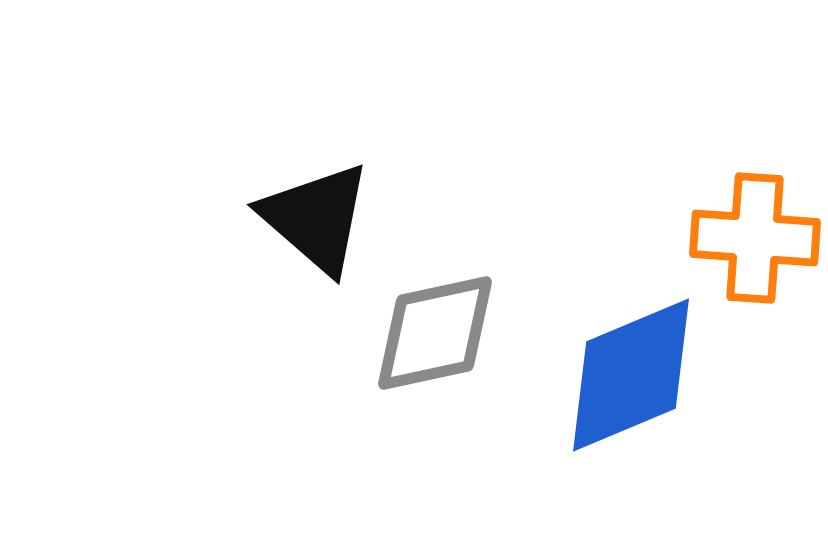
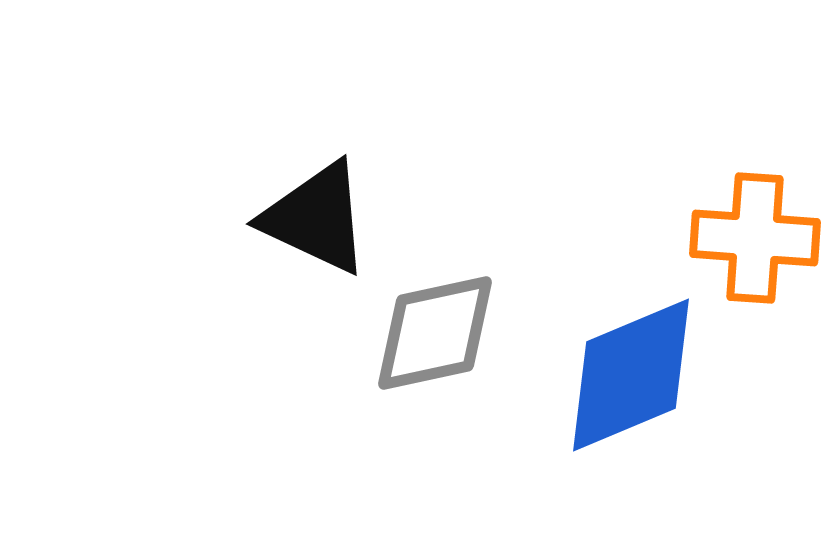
black triangle: rotated 16 degrees counterclockwise
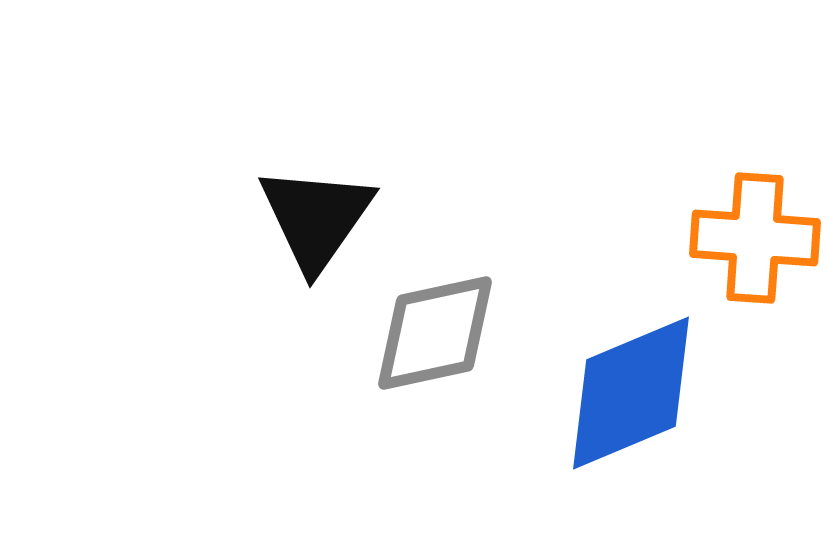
black triangle: rotated 40 degrees clockwise
blue diamond: moved 18 px down
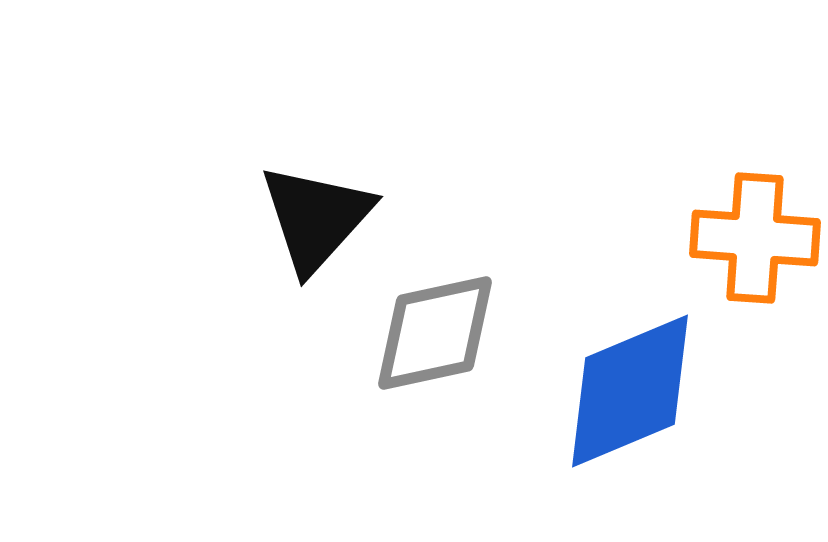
black triangle: rotated 7 degrees clockwise
blue diamond: moved 1 px left, 2 px up
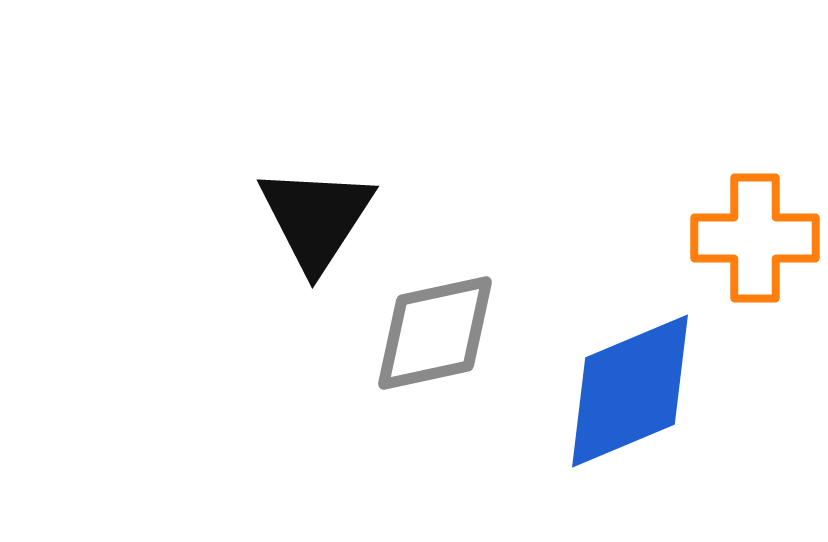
black triangle: rotated 9 degrees counterclockwise
orange cross: rotated 4 degrees counterclockwise
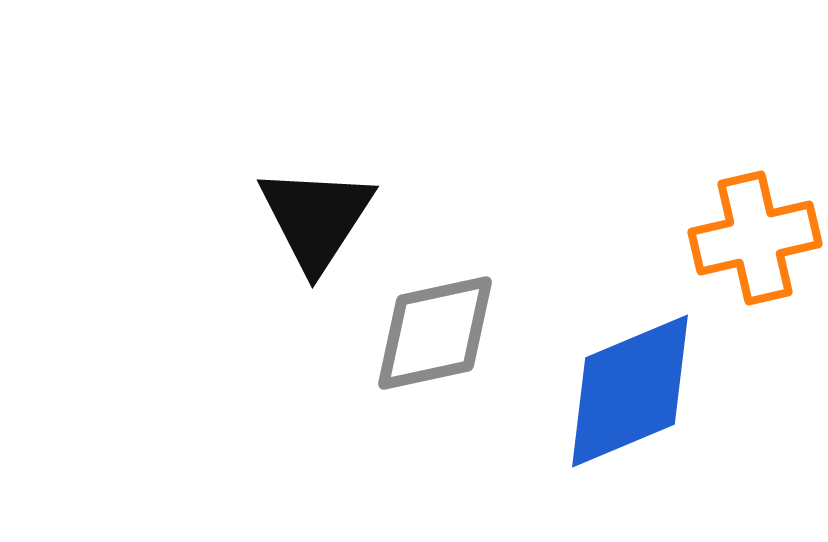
orange cross: rotated 13 degrees counterclockwise
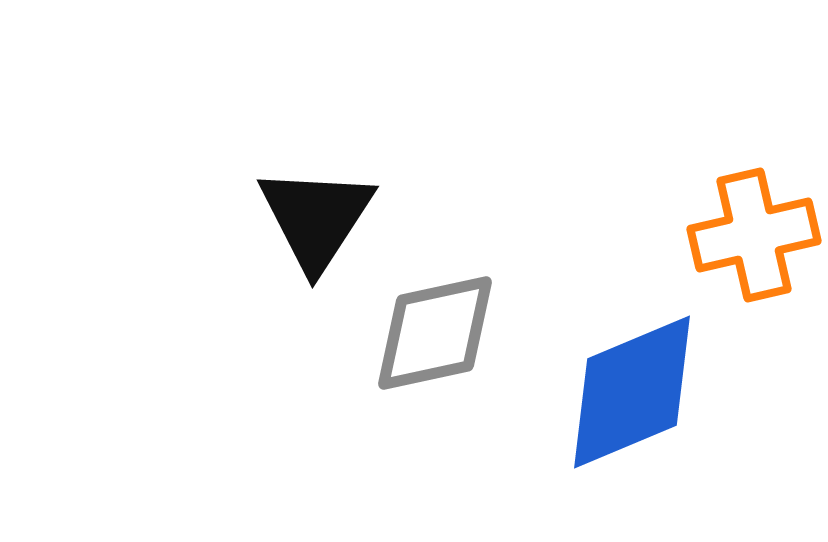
orange cross: moved 1 px left, 3 px up
blue diamond: moved 2 px right, 1 px down
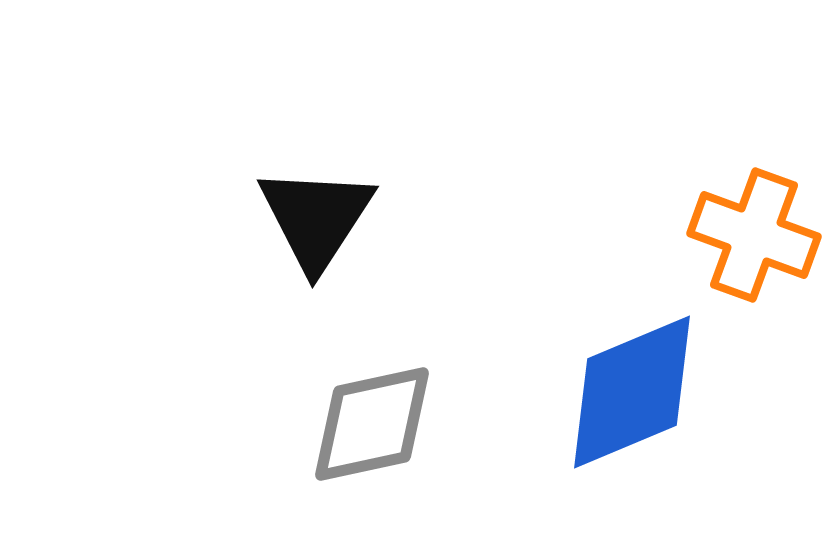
orange cross: rotated 33 degrees clockwise
gray diamond: moved 63 px left, 91 px down
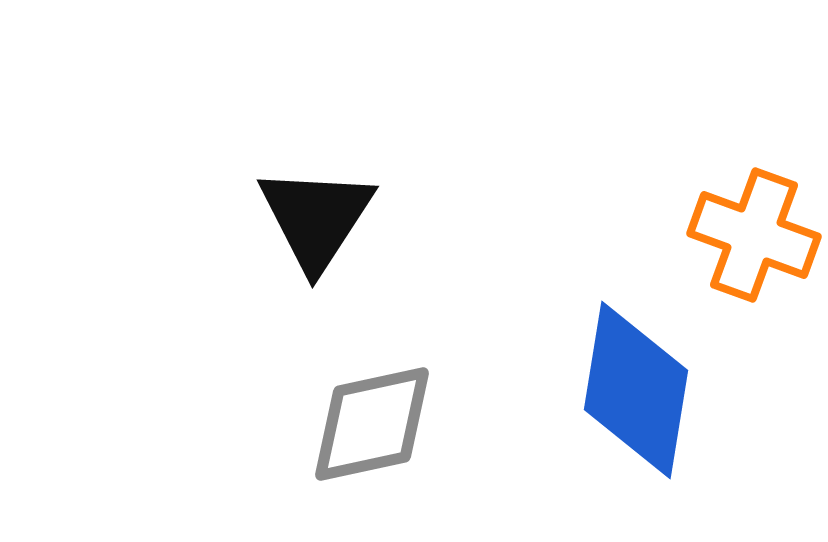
blue diamond: moved 4 px right, 2 px up; rotated 58 degrees counterclockwise
